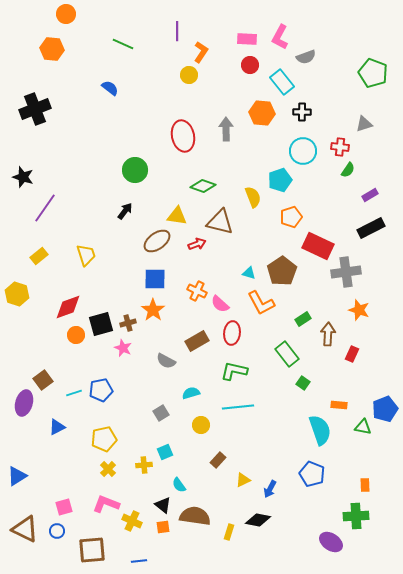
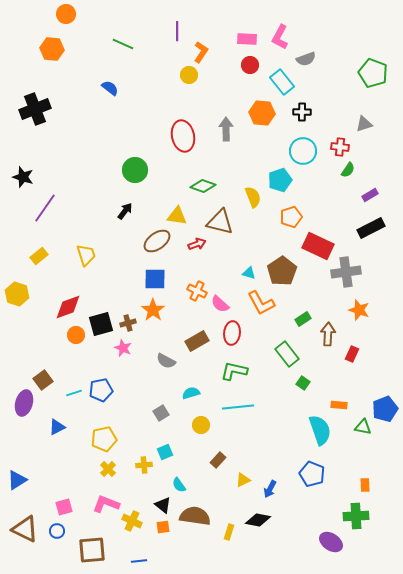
gray semicircle at (306, 57): moved 2 px down
blue triangle at (17, 476): moved 4 px down
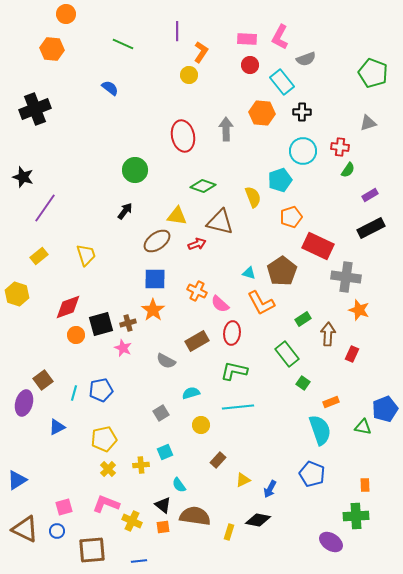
gray triangle at (364, 124): moved 4 px right, 1 px up
gray cross at (346, 272): moved 5 px down; rotated 16 degrees clockwise
cyan line at (74, 393): rotated 56 degrees counterclockwise
orange rectangle at (339, 405): moved 8 px left, 3 px up; rotated 28 degrees counterclockwise
yellow cross at (144, 465): moved 3 px left
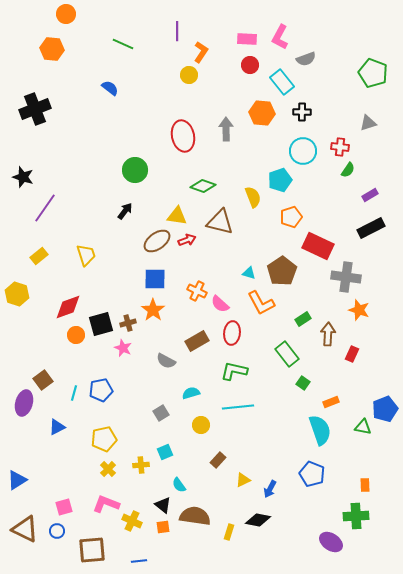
red arrow at (197, 244): moved 10 px left, 4 px up
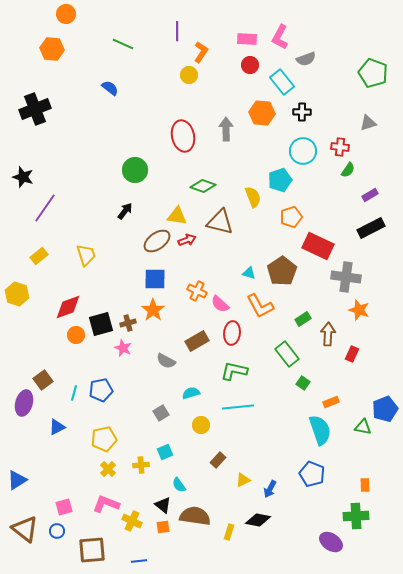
orange L-shape at (261, 303): moved 1 px left, 3 px down
brown triangle at (25, 529): rotated 12 degrees clockwise
